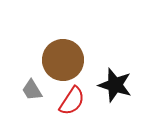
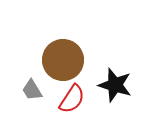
red semicircle: moved 2 px up
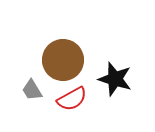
black star: moved 6 px up
red semicircle: rotated 28 degrees clockwise
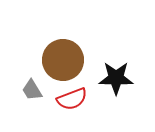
black star: moved 1 px right, 1 px up; rotated 16 degrees counterclockwise
red semicircle: rotated 8 degrees clockwise
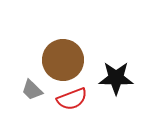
gray trapezoid: rotated 15 degrees counterclockwise
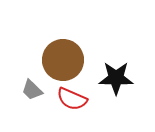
red semicircle: rotated 44 degrees clockwise
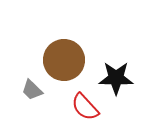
brown circle: moved 1 px right
red semicircle: moved 13 px right, 8 px down; rotated 24 degrees clockwise
